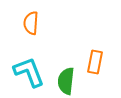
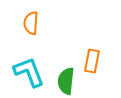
orange rectangle: moved 3 px left, 1 px up
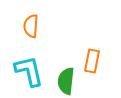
orange semicircle: moved 3 px down
cyan L-shape: moved 1 px up; rotated 8 degrees clockwise
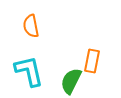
orange semicircle: rotated 15 degrees counterclockwise
green semicircle: moved 5 px right; rotated 20 degrees clockwise
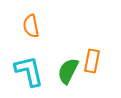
green semicircle: moved 3 px left, 10 px up
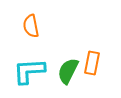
orange rectangle: moved 2 px down
cyan L-shape: rotated 80 degrees counterclockwise
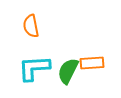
orange rectangle: rotated 75 degrees clockwise
cyan L-shape: moved 5 px right, 3 px up
